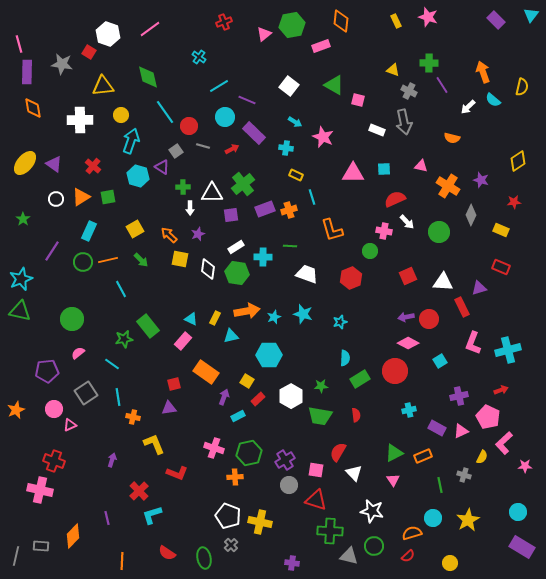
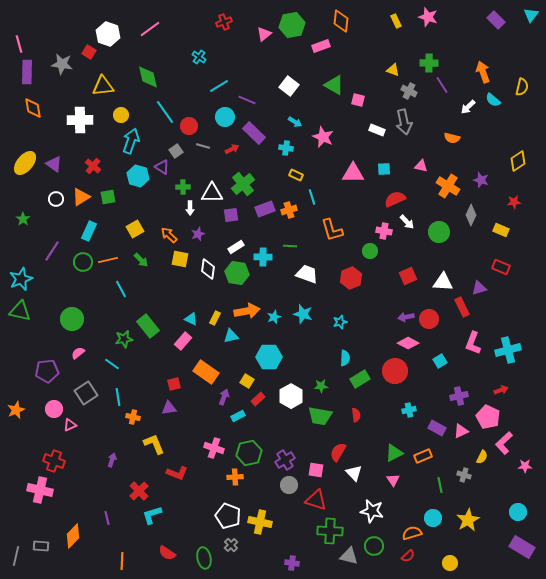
cyan hexagon at (269, 355): moved 2 px down
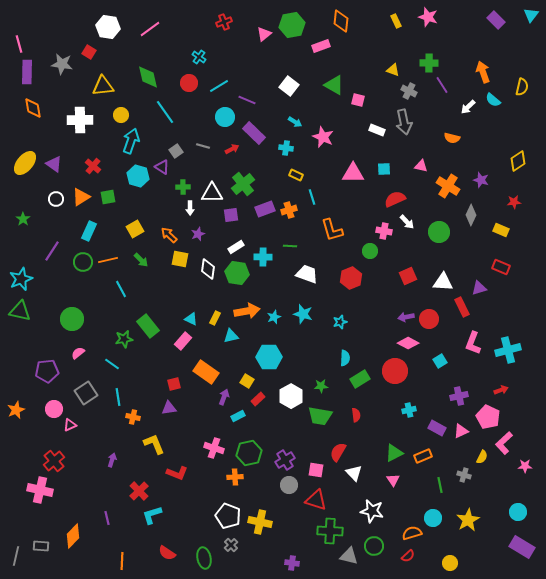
white hexagon at (108, 34): moved 7 px up; rotated 10 degrees counterclockwise
red circle at (189, 126): moved 43 px up
red cross at (54, 461): rotated 30 degrees clockwise
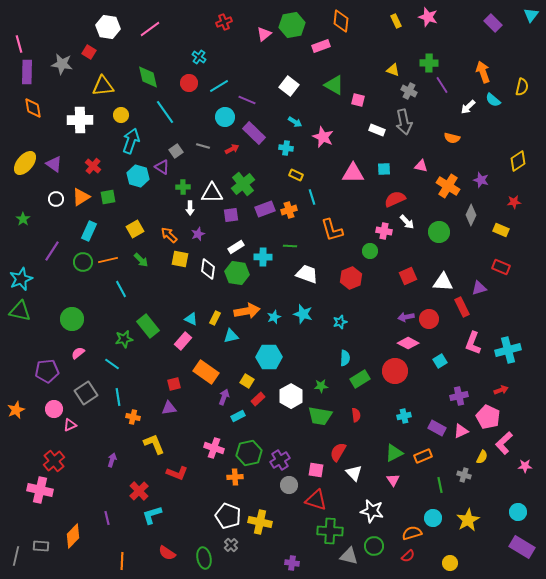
purple rectangle at (496, 20): moved 3 px left, 3 px down
cyan cross at (409, 410): moved 5 px left, 6 px down
purple cross at (285, 460): moved 5 px left
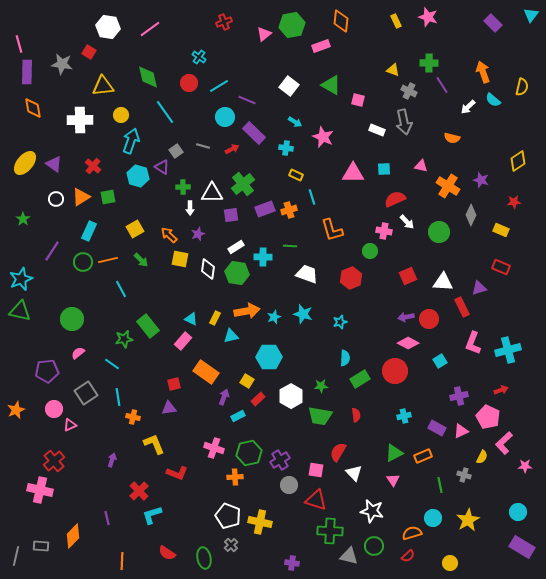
green triangle at (334, 85): moved 3 px left
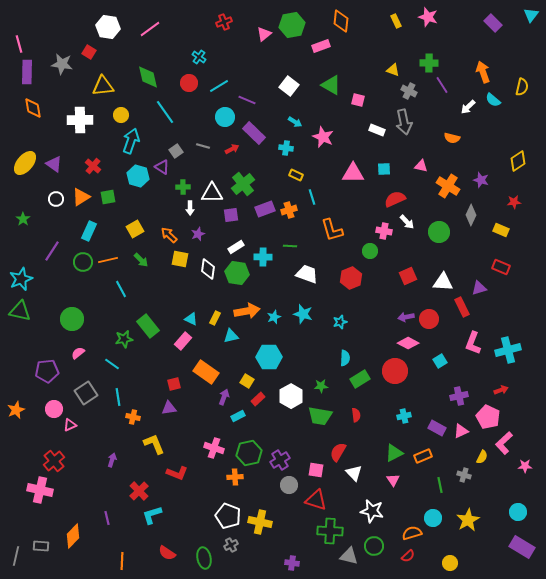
gray cross at (231, 545): rotated 16 degrees clockwise
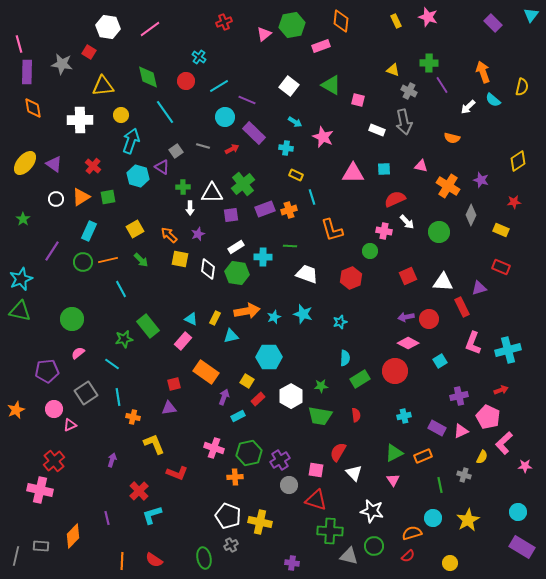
red circle at (189, 83): moved 3 px left, 2 px up
red semicircle at (167, 553): moved 13 px left, 7 px down
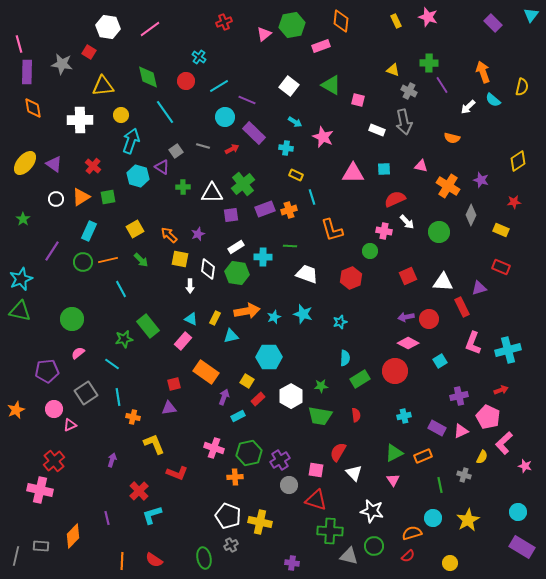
white arrow at (190, 208): moved 78 px down
pink star at (525, 466): rotated 16 degrees clockwise
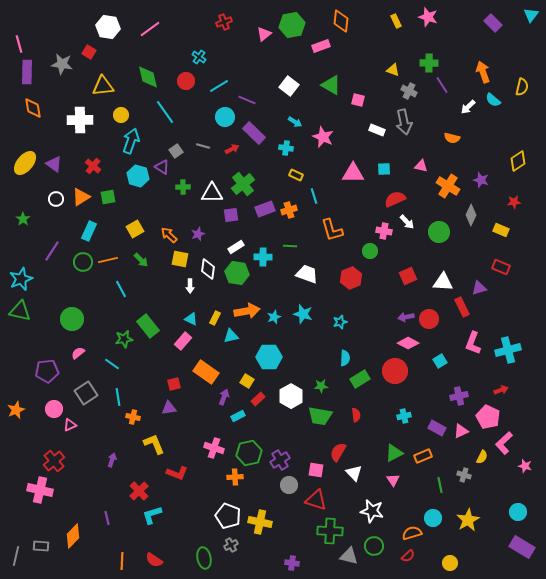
cyan line at (312, 197): moved 2 px right, 1 px up
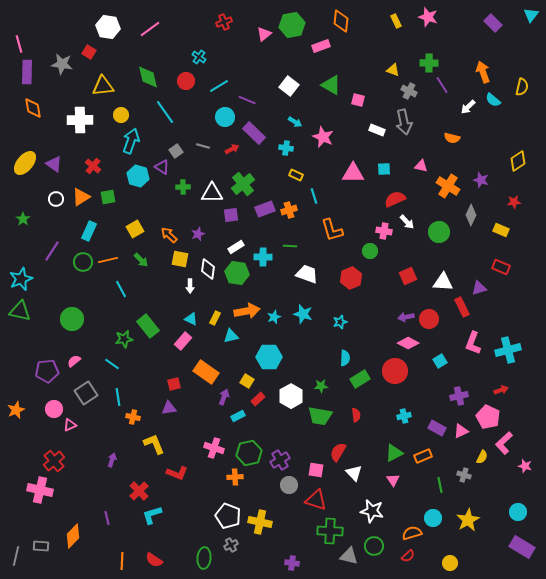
pink semicircle at (78, 353): moved 4 px left, 8 px down
green ellipse at (204, 558): rotated 15 degrees clockwise
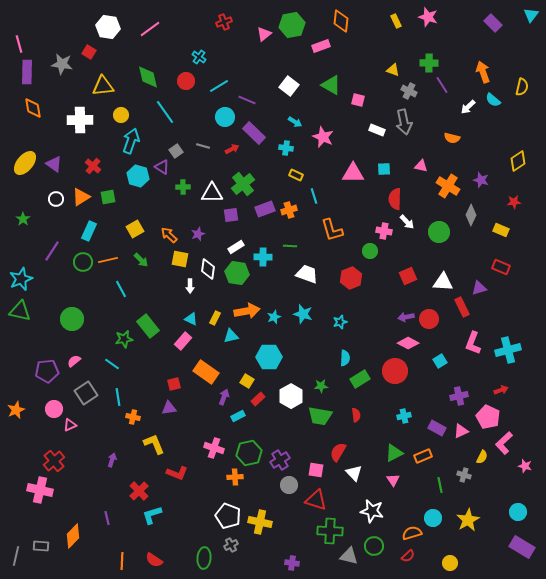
red semicircle at (395, 199): rotated 65 degrees counterclockwise
